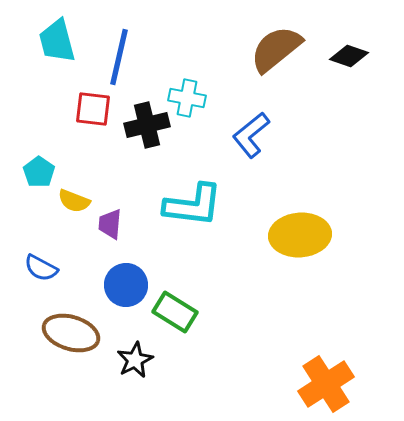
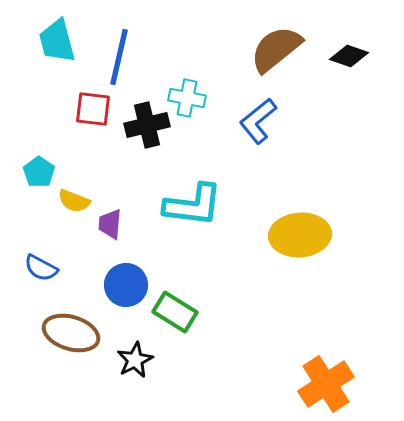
blue L-shape: moved 7 px right, 14 px up
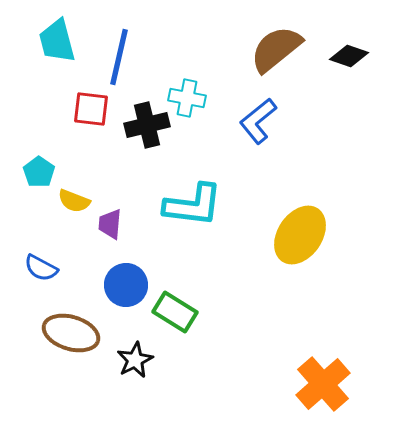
red square: moved 2 px left
yellow ellipse: rotated 52 degrees counterclockwise
orange cross: moved 3 px left; rotated 8 degrees counterclockwise
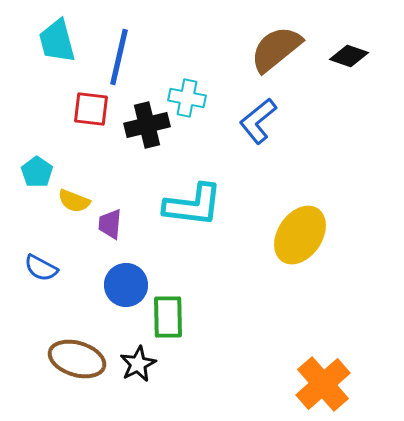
cyan pentagon: moved 2 px left
green rectangle: moved 7 px left, 5 px down; rotated 57 degrees clockwise
brown ellipse: moved 6 px right, 26 px down
black star: moved 3 px right, 4 px down
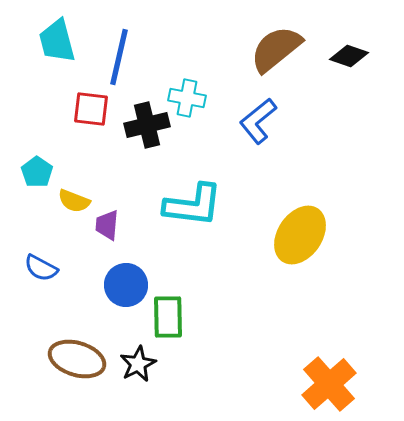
purple trapezoid: moved 3 px left, 1 px down
orange cross: moved 6 px right
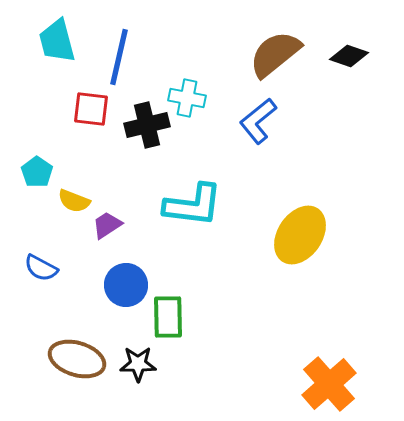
brown semicircle: moved 1 px left, 5 px down
purple trapezoid: rotated 52 degrees clockwise
black star: rotated 27 degrees clockwise
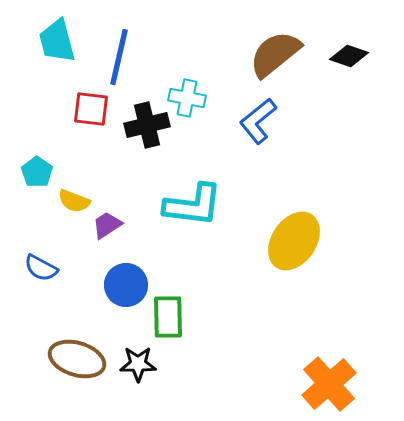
yellow ellipse: moved 6 px left, 6 px down
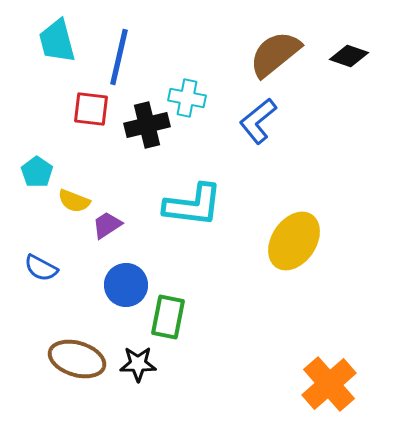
green rectangle: rotated 12 degrees clockwise
